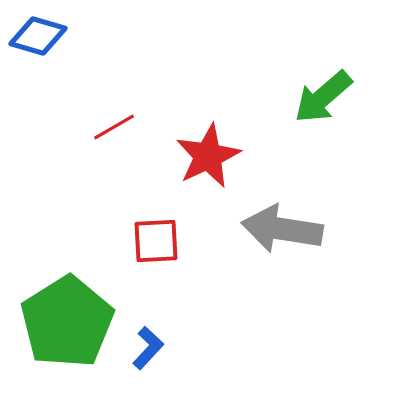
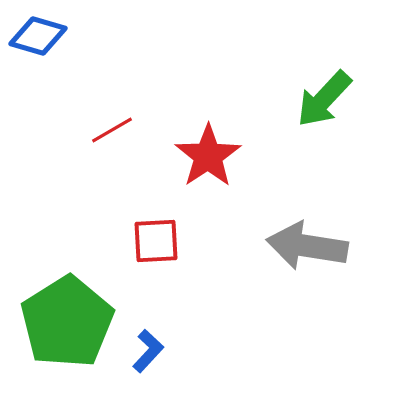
green arrow: moved 1 px right, 2 px down; rotated 6 degrees counterclockwise
red line: moved 2 px left, 3 px down
red star: rotated 8 degrees counterclockwise
gray arrow: moved 25 px right, 17 px down
blue L-shape: moved 3 px down
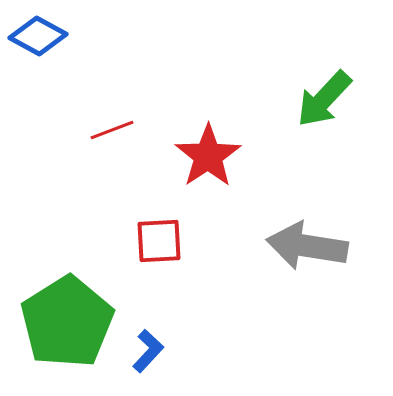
blue diamond: rotated 12 degrees clockwise
red line: rotated 9 degrees clockwise
red square: moved 3 px right
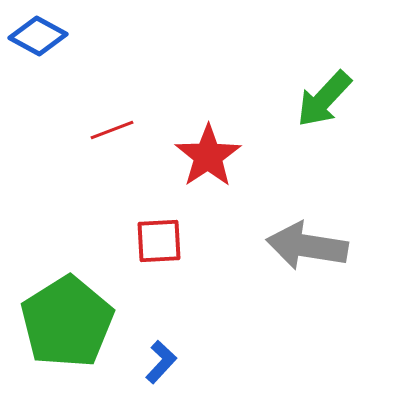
blue L-shape: moved 13 px right, 11 px down
